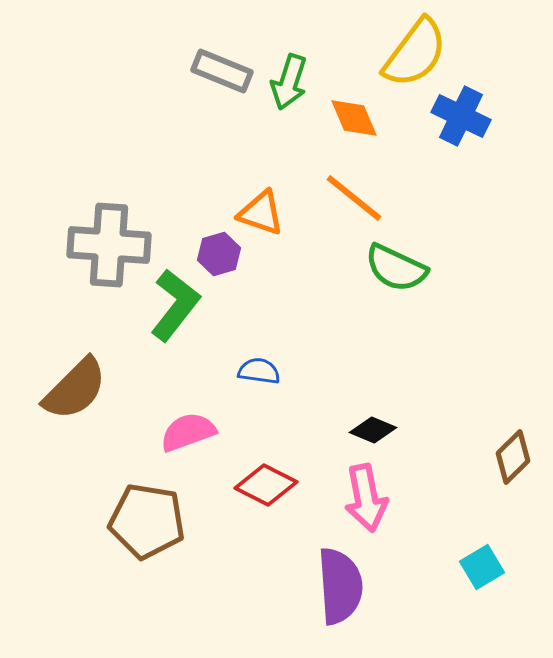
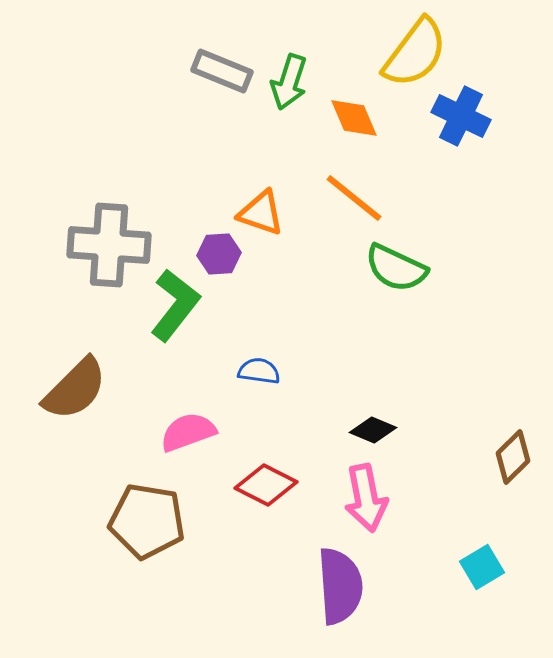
purple hexagon: rotated 12 degrees clockwise
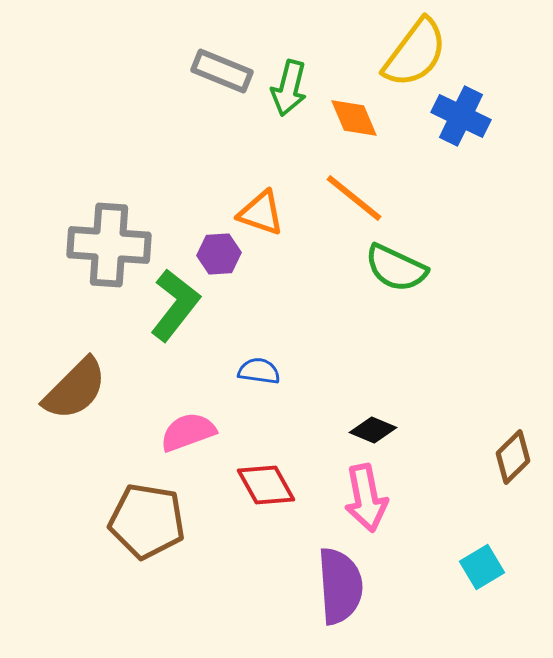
green arrow: moved 6 px down; rotated 4 degrees counterclockwise
red diamond: rotated 34 degrees clockwise
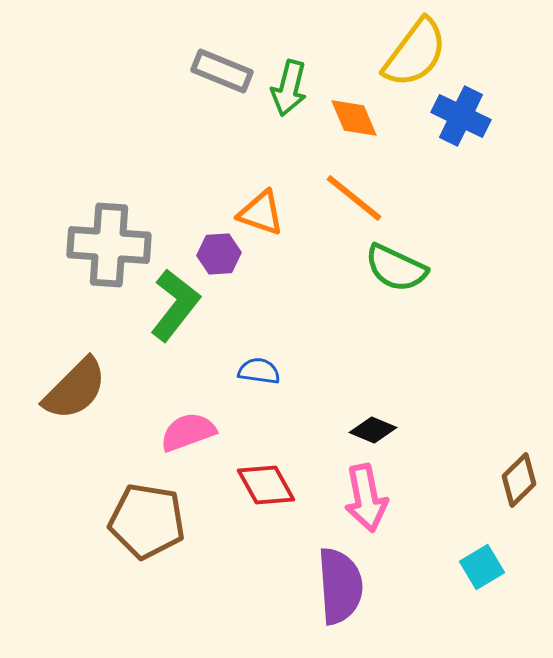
brown diamond: moved 6 px right, 23 px down
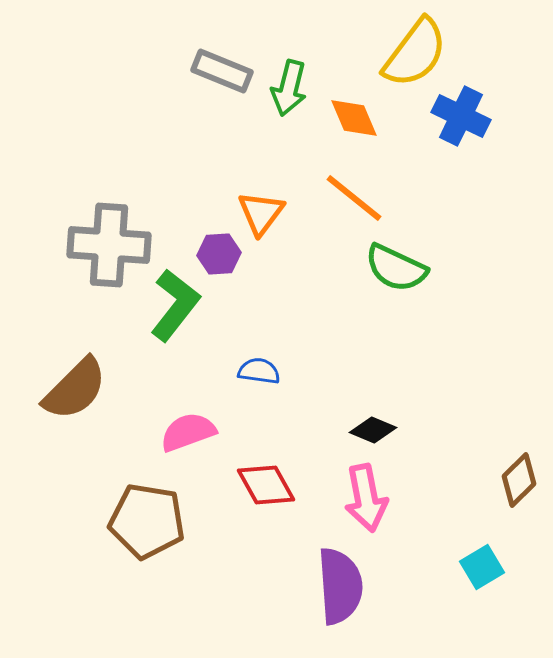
orange triangle: rotated 48 degrees clockwise
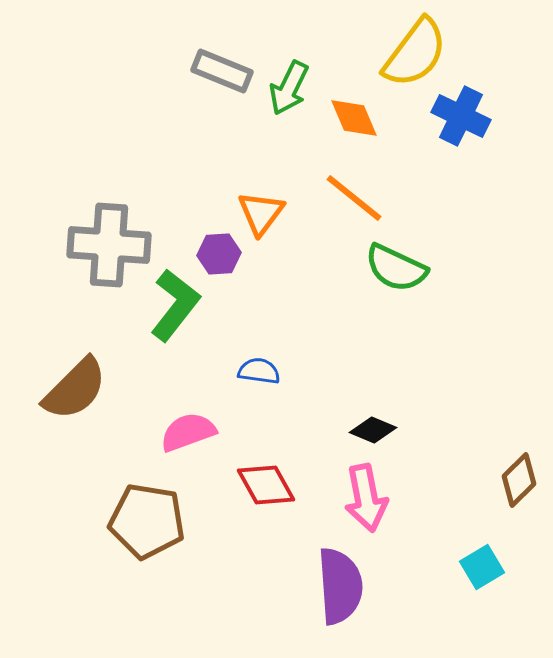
green arrow: rotated 12 degrees clockwise
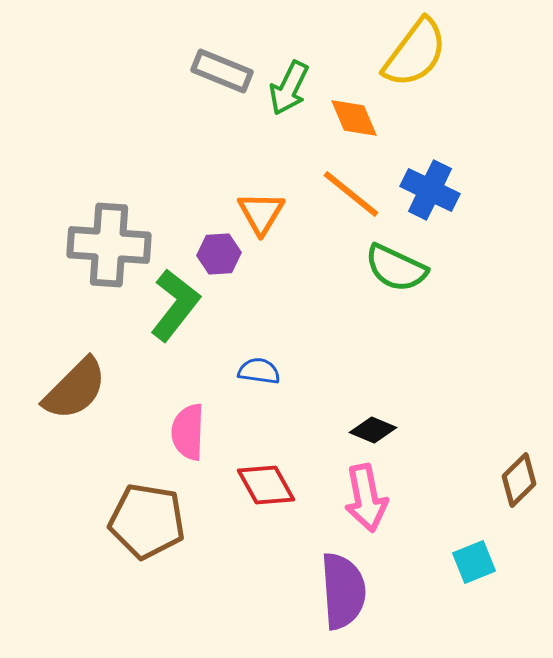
blue cross: moved 31 px left, 74 px down
orange line: moved 3 px left, 4 px up
orange triangle: rotated 6 degrees counterclockwise
pink semicircle: rotated 68 degrees counterclockwise
cyan square: moved 8 px left, 5 px up; rotated 9 degrees clockwise
purple semicircle: moved 3 px right, 5 px down
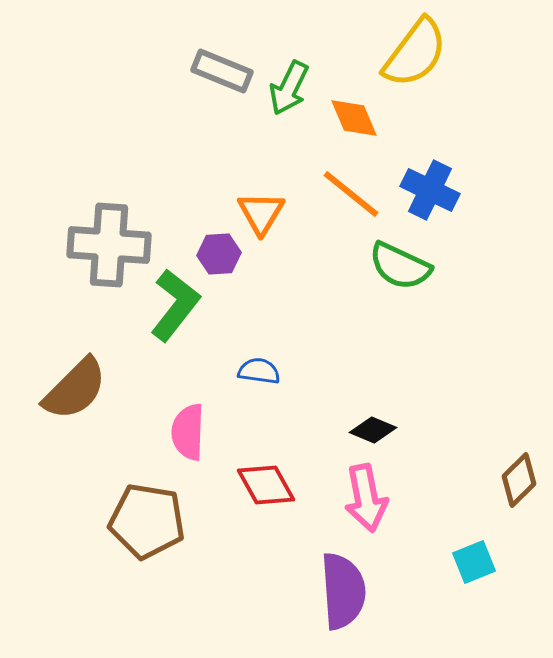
green semicircle: moved 4 px right, 2 px up
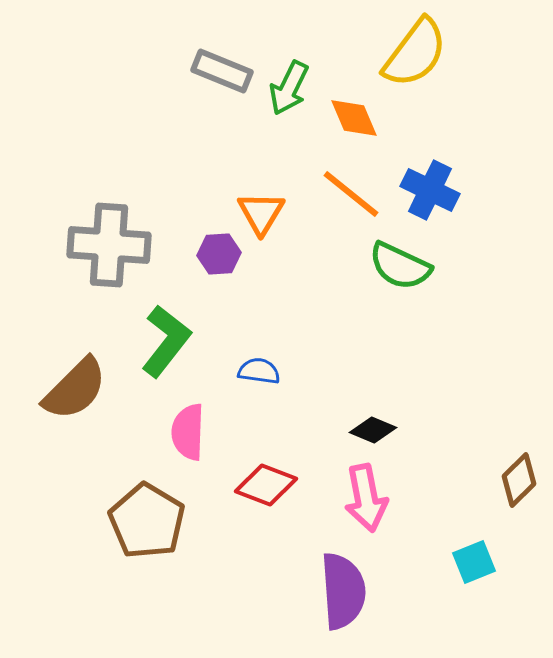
green L-shape: moved 9 px left, 36 px down
red diamond: rotated 40 degrees counterclockwise
brown pentagon: rotated 22 degrees clockwise
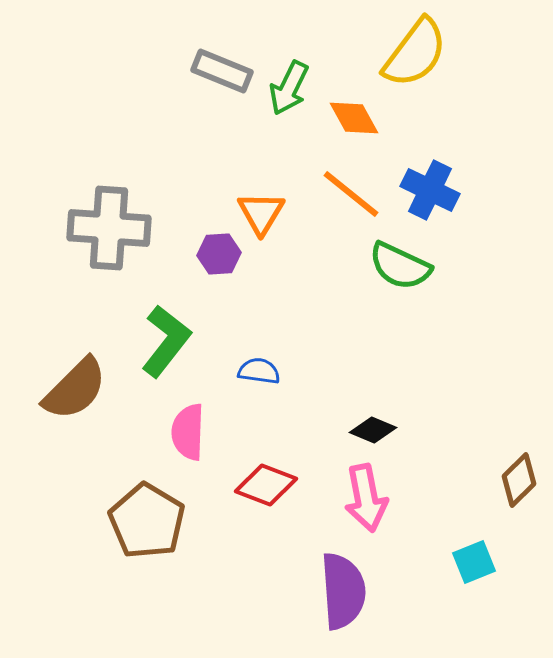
orange diamond: rotated 6 degrees counterclockwise
gray cross: moved 17 px up
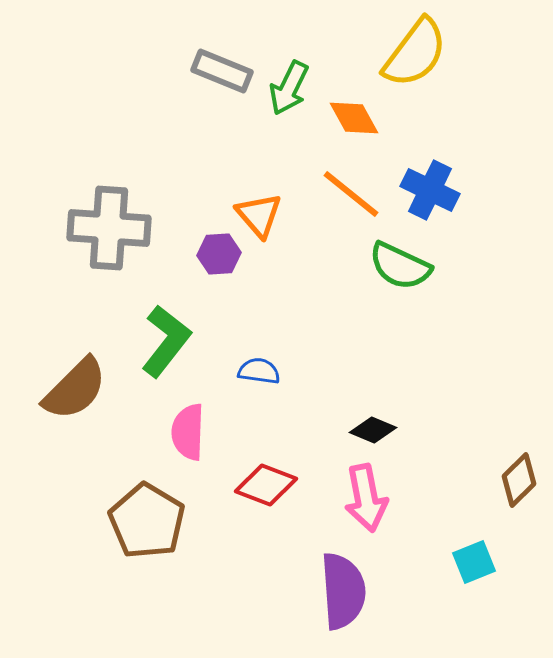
orange triangle: moved 2 px left, 2 px down; rotated 12 degrees counterclockwise
